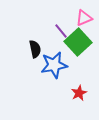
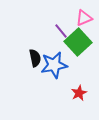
black semicircle: moved 9 px down
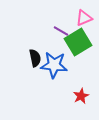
purple line: rotated 21 degrees counterclockwise
green square: rotated 12 degrees clockwise
blue star: rotated 16 degrees clockwise
red star: moved 2 px right, 3 px down
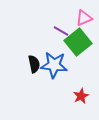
green square: rotated 8 degrees counterclockwise
black semicircle: moved 1 px left, 6 px down
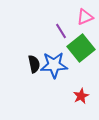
pink triangle: moved 1 px right, 1 px up
purple line: rotated 28 degrees clockwise
green square: moved 3 px right, 6 px down
blue star: rotated 8 degrees counterclockwise
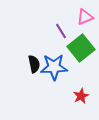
blue star: moved 2 px down
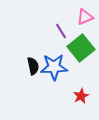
black semicircle: moved 1 px left, 2 px down
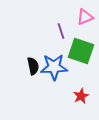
purple line: rotated 14 degrees clockwise
green square: moved 3 px down; rotated 32 degrees counterclockwise
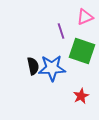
green square: moved 1 px right
blue star: moved 2 px left, 1 px down
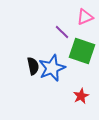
purple line: moved 1 px right, 1 px down; rotated 28 degrees counterclockwise
blue star: rotated 20 degrees counterclockwise
